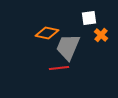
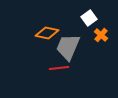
white square: rotated 28 degrees counterclockwise
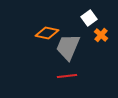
red line: moved 8 px right, 8 px down
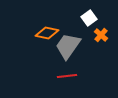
gray trapezoid: moved 1 px up; rotated 12 degrees clockwise
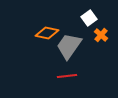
gray trapezoid: moved 1 px right
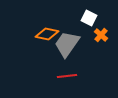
white square: rotated 28 degrees counterclockwise
orange diamond: moved 1 px down
gray trapezoid: moved 2 px left, 2 px up
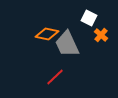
gray trapezoid: rotated 60 degrees counterclockwise
red line: moved 12 px left, 1 px down; rotated 36 degrees counterclockwise
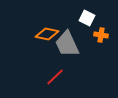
white square: moved 2 px left
orange cross: rotated 32 degrees counterclockwise
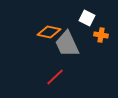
orange diamond: moved 2 px right, 2 px up
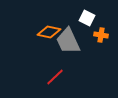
gray trapezoid: moved 1 px right, 3 px up
